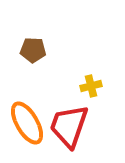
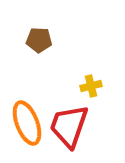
brown pentagon: moved 6 px right, 10 px up
orange ellipse: rotated 9 degrees clockwise
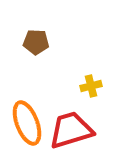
brown pentagon: moved 3 px left, 2 px down
red trapezoid: moved 2 px right, 4 px down; rotated 54 degrees clockwise
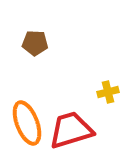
brown pentagon: moved 1 px left, 1 px down
yellow cross: moved 17 px right, 6 px down
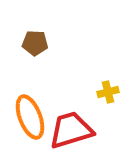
orange ellipse: moved 3 px right, 6 px up
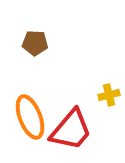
yellow cross: moved 1 px right, 3 px down
red trapezoid: rotated 147 degrees clockwise
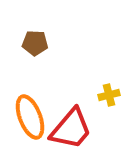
red trapezoid: moved 1 px up
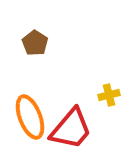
brown pentagon: rotated 30 degrees clockwise
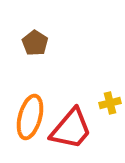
yellow cross: moved 1 px right, 8 px down
orange ellipse: rotated 36 degrees clockwise
